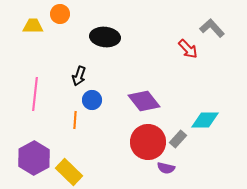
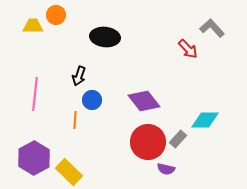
orange circle: moved 4 px left, 1 px down
purple semicircle: moved 1 px down
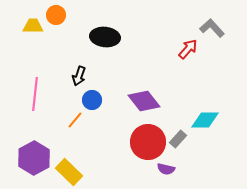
red arrow: rotated 95 degrees counterclockwise
orange line: rotated 36 degrees clockwise
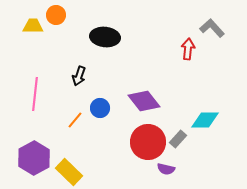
red arrow: rotated 35 degrees counterclockwise
blue circle: moved 8 px right, 8 px down
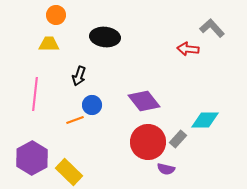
yellow trapezoid: moved 16 px right, 18 px down
red arrow: rotated 90 degrees counterclockwise
blue circle: moved 8 px left, 3 px up
orange line: rotated 30 degrees clockwise
purple hexagon: moved 2 px left
